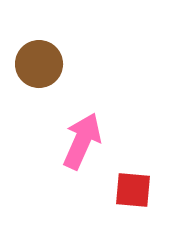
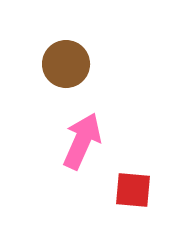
brown circle: moved 27 px right
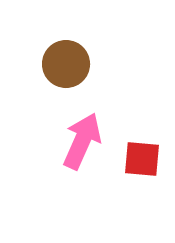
red square: moved 9 px right, 31 px up
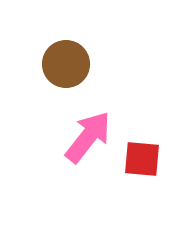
pink arrow: moved 6 px right, 4 px up; rotated 14 degrees clockwise
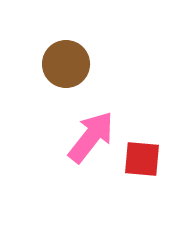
pink arrow: moved 3 px right
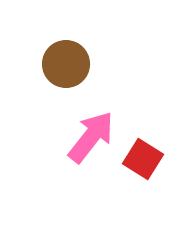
red square: moved 1 px right; rotated 27 degrees clockwise
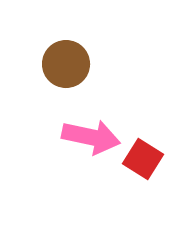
pink arrow: rotated 64 degrees clockwise
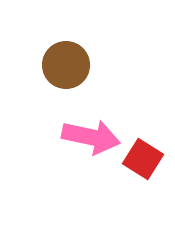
brown circle: moved 1 px down
